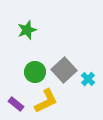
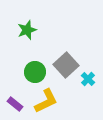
gray square: moved 2 px right, 5 px up
purple rectangle: moved 1 px left
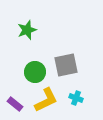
gray square: rotated 30 degrees clockwise
cyan cross: moved 12 px left, 19 px down; rotated 24 degrees counterclockwise
yellow L-shape: moved 1 px up
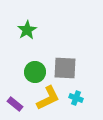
green star: rotated 12 degrees counterclockwise
gray square: moved 1 px left, 3 px down; rotated 15 degrees clockwise
yellow L-shape: moved 2 px right, 2 px up
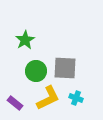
green star: moved 2 px left, 10 px down
green circle: moved 1 px right, 1 px up
purple rectangle: moved 1 px up
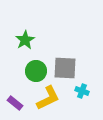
cyan cross: moved 6 px right, 7 px up
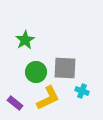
green circle: moved 1 px down
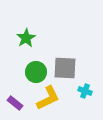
green star: moved 1 px right, 2 px up
cyan cross: moved 3 px right
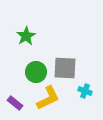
green star: moved 2 px up
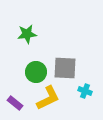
green star: moved 1 px right, 2 px up; rotated 24 degrees clockwise
